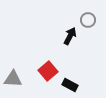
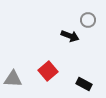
black arrow: rotated 84 degrees clockwise
black rectangle: moved 14 px right, 1 px up
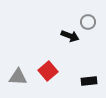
gray circle: moved 2 px down
gray triangle: moved 5 px right, 2 px up
black rectangle: moved 5 px right, 3 px up; rotated 35 degrees counterclockwise
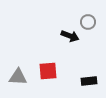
red square: rotated 36 degrees clockwise
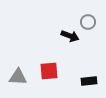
red square: moved 1 px right
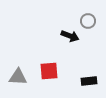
gray circle: moved 1 px up
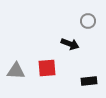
black arrow: moved 8 px down
red square: moved 2 px left, 3 px up
gray triangle: moved 2 px left, 6 px up
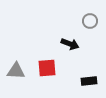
gray circle: moved 2 px right
